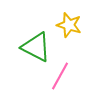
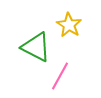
yellow star: rotated 15 degrees clockwise
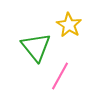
green triangle: rotated 24 degrees clockwise
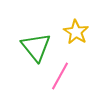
yellow star: moved 7 px right, 7 px down
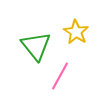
green triangle: moved 1 px up
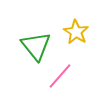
pink line: rotated 12 degrees clockwise
